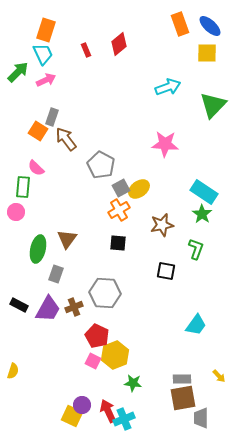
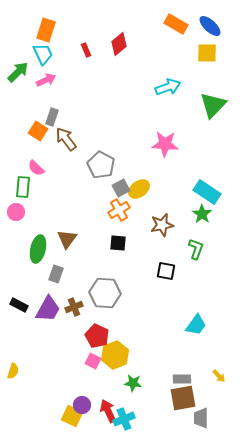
orange rectangle at (180, 24): moved 4 px left; rotated 40 degrees counterclockwise
cyan rectangle at (204, 192): moved 3 px right
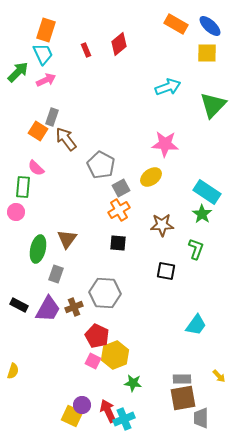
yellow ellipse at (139, 189): moved 12 px right, 12 px up
brown star at (162, 225): rotated 10 degrees clockwise
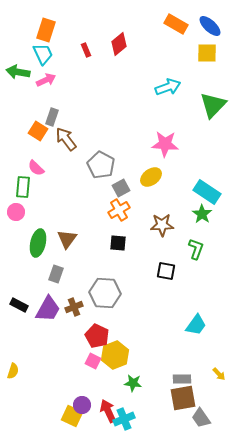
green arrow at (18, 72): rotated 125 degrees counterclockwise
green ellipse at (38, 249): moved 6 px up
yellow arrow at (219, 376): moved 2 px up
gray trapezoid at (201, 418): rotated 35 degrees counterclockwise
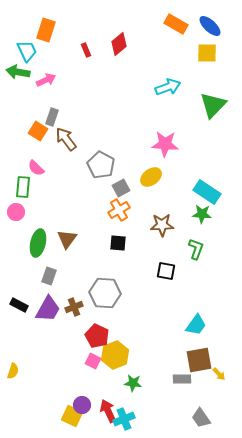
cyan trapezoid at (43, 54): moved 16 px left, 3 px up
green star at (202, 214): rotated 30 degrees counterclockwise
gray rectangle at (56, 274): moved 7 px left, 2 px down
brown square at (183, 398): moved 16 px right, 38 px up
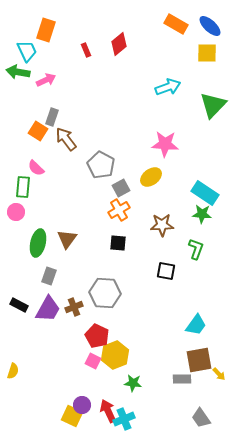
cyan rectangle at (207, 192): moved 2 px left, 1 px down
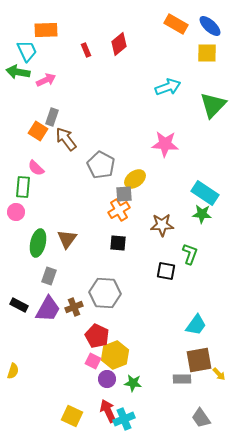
orange rectangle at (46, 30): rotated 70 degrees clockwise
yellow ellipse at (151, 177): moved 16 px left, 2 px down
gray square at (121, 188): moved 3 px right, 6 px down; rotated 24 degrees clockwise
green L-shape at (196, 249): moved 6 px left, 5 px down
purple circle at (82, 405): moved 25 px right, 26 px up
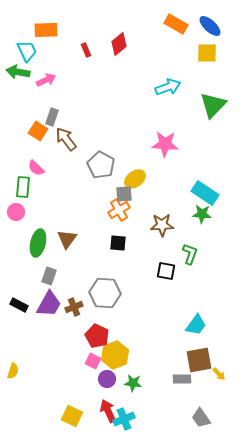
purple trapezoid at (48, 309): moved 1 px right, 5 px up
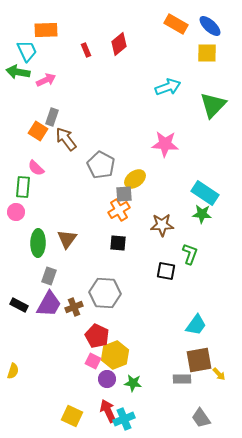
green ellipse at (38, 243): rotated 12 degrees counterclockwise
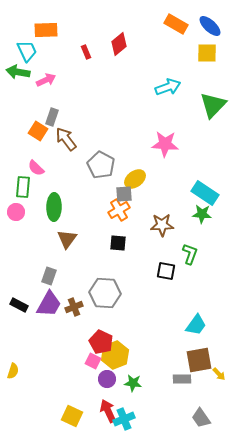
red rectangle at (86, 50): moved 2 px down
green ellipse at (38, 243): moved 16 px right, 36 px up
red pentagon at (97, 336): moved 4 px right, 6 px down
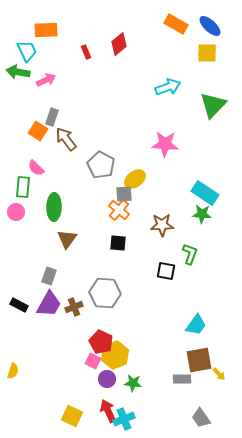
orange cross at (119, 210): rotated 20 degrees counterclockwise
